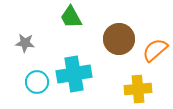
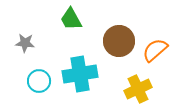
green trapezoid: moved 2 px down
brown circle: moved 2 px down
cyan cross: moved 6 px right
cyan circle: moved 2 px right, 1 px up
yellow cross: rotated 20 degrees counterclockwise
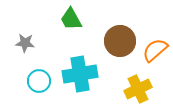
brown circle: moved 1 px right
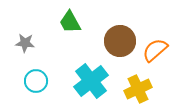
green trapezoid: moved 1 px left, 3 px down
cyan cross: moved 11 px right, 7 px down; rotated 28 degrees counterclockwise
cyan circle: moved 3 px left
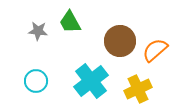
gray star: moved 13 px right, 12 px up
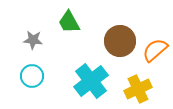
green trapezoid: moved 1 px left
gray star: moved 5 px left, 9 px down
cyan circle: moved 4 px left, 5 px up
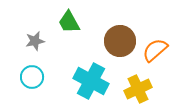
gray star: moved 2 px right, 1 px down; rotated 18 degrees counterclockwise
cyan circle: moved 1 px down
cyan cross: rotated 24 degrees counterclockwise
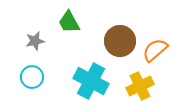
yellow cross: moved 2 px right, 3 px up
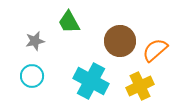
cyan circle: moved 1 px up
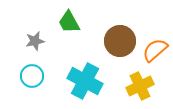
cyan cross: moved 6 px left
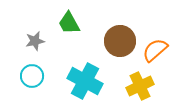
green trapezoid: moved 1 px down
